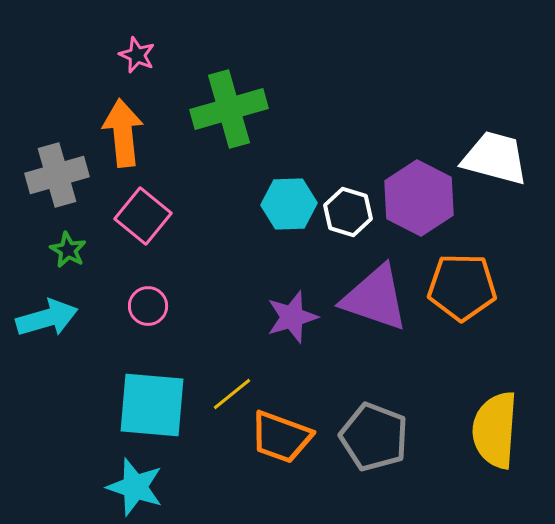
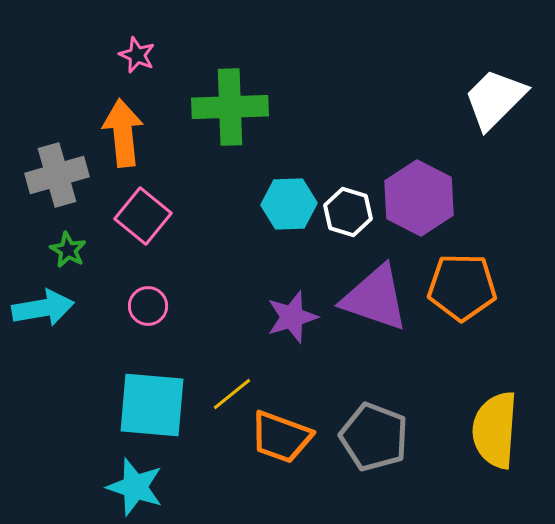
green cross: moved 1 px right, 2 px up; rotated 14 degrees clockwise
white trapezoid: moved 59 px up; rotated 60 degrees counterclockwise
cyan arrow: moved 4 px left, 10 px up; rotated 6 degrees clockwise
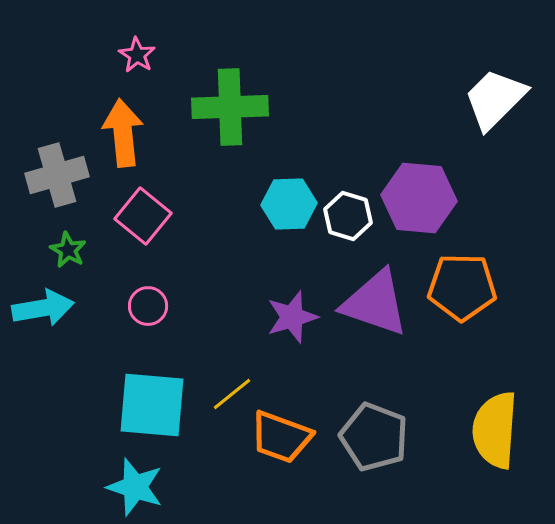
pink star: rotated 9 degrees clockwise
purple hexagon: rotated 22 degrees counterclockwise
white hexagon: moved 4 px down
purple triangle: moved 5 px down
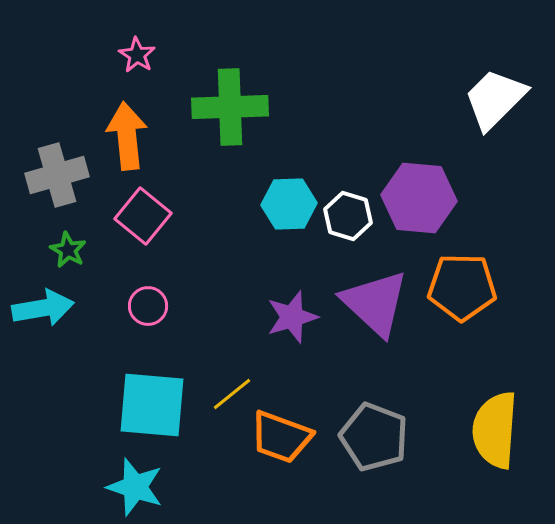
orange arrow: moved 4 px right, 3 px down
purple triangle: rotated 24 degrees clockwise
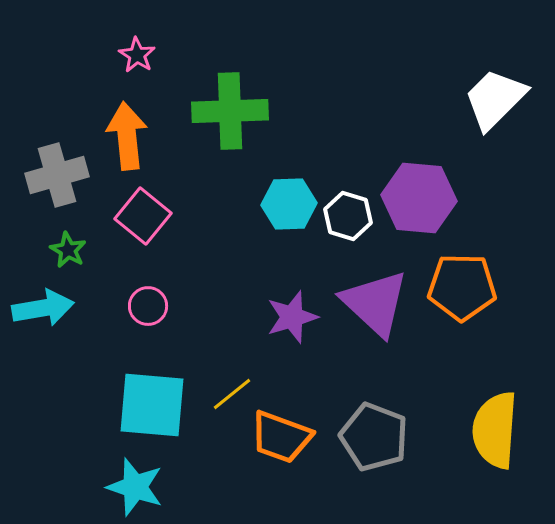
green cross: moved 4 px down
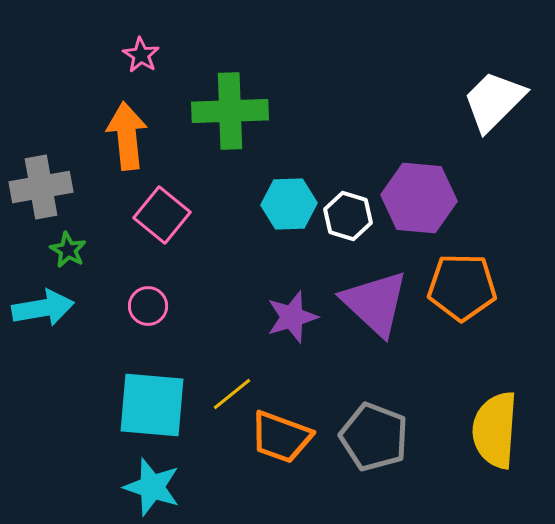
pink star: moved 4 px right
white trapezoid: moved 1 px left, 2 px down
gray cross: moved 16 px left, 12 px down; rotated 6 degrees clockwise
pink square: moved 19 px right, 1 px up
cyan star: moved 17 px right
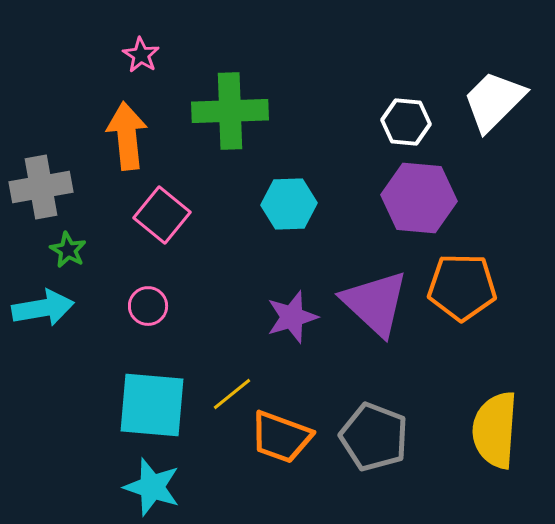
white hexagon: moved 58 px right, 94 px up; rotated 12 degrees counterclockwise
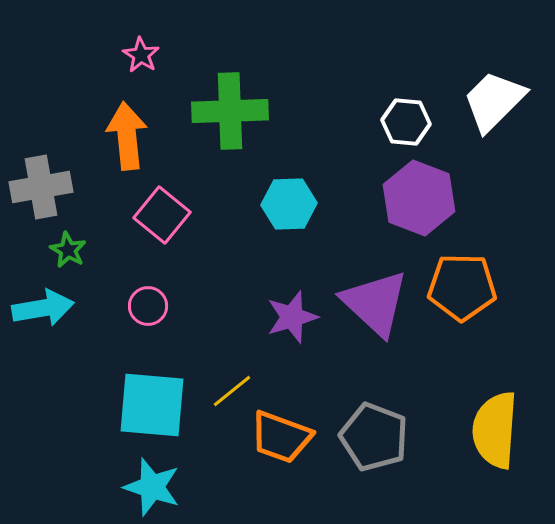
purple hexagon: rotated 16 degrees clockwise
yellow line: moved 3 px up
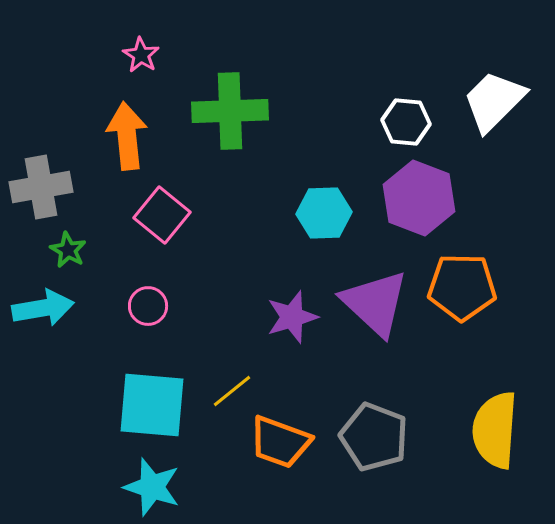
cyan hexagon: moved 35 px right, 9 px down
orange trapezoid: moved 1 px left, 5 px down
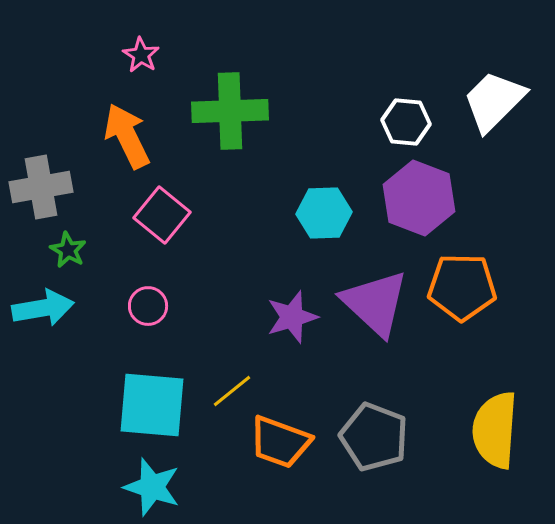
orange arrow: rotated 20 degrees counterclockwise
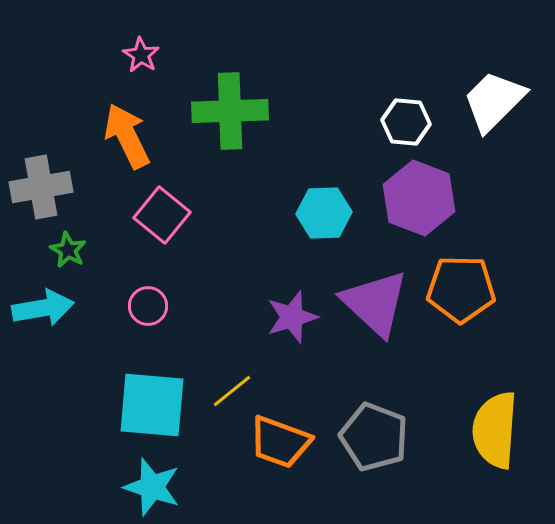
orange pentagon: moved 1 px left, 2 px down
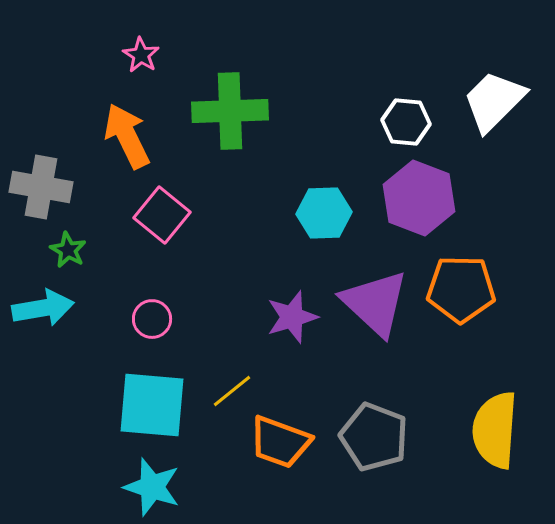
gray cross: rotated 20 degrees clockwise
pink circle: moved 4 px right, 13 px down
